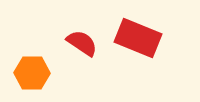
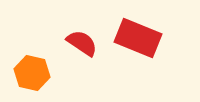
orange hexagon: rotated 12 degrees clockwise
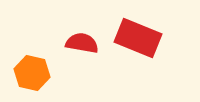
red semicircle: rotated 24 degrees counterclockwise
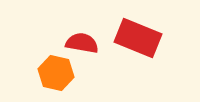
orange hexagon: moved 24 px right
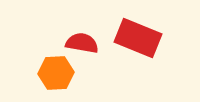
orange hexagon: rotated 16 degrees counterclockwise
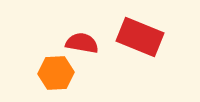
red rectangle: moved 2 px right, 1 px up
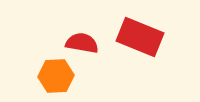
orange hexagon: moved 3 px down
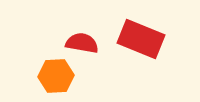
red rectangle: moved 1 px right, 2 px down
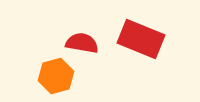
orange hexagon: rotated 12 degrees counterclockwise
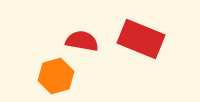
red semicircle: moved 2 px up
